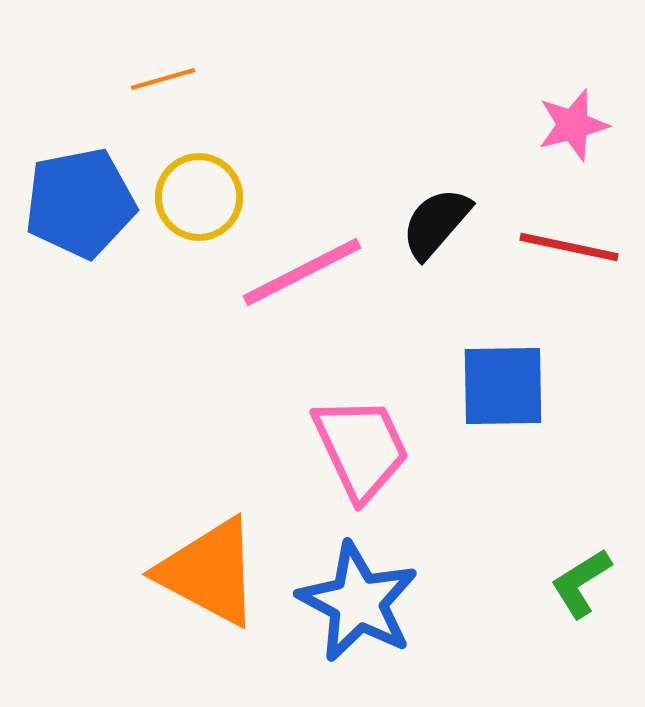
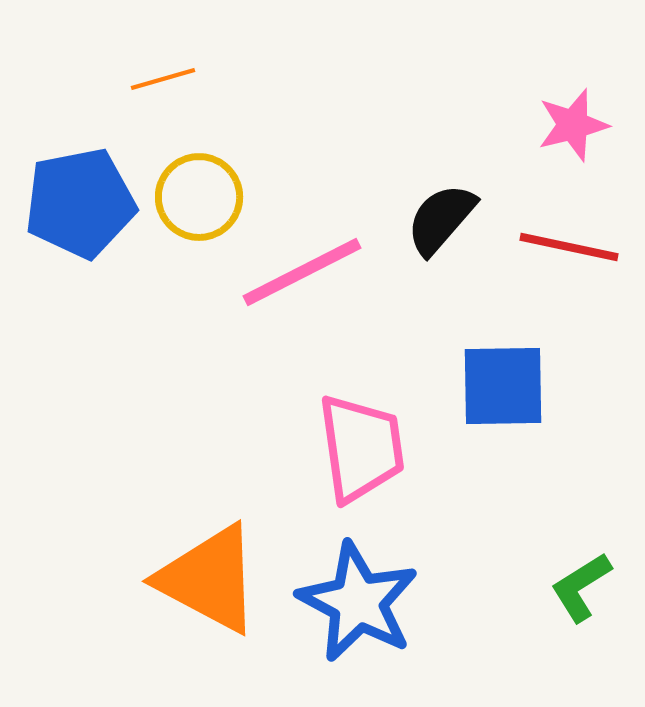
black semicircle: moved 5 px right, 4 px up
pink trapezoid: rotated 17 degrees clockwise
orange triangle: moved 7 px down
green L-shape: moved 4 px down
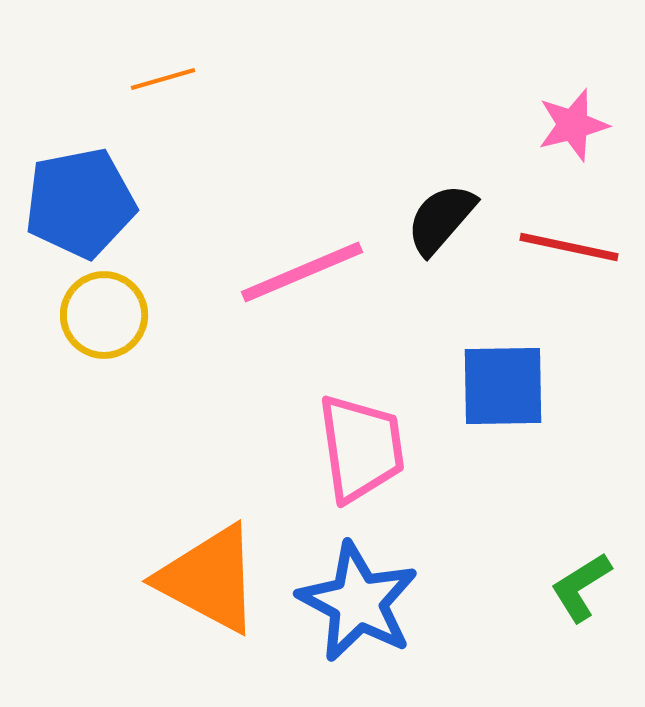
yellow circle: moved 95 px left, 118 px down
pink line: rotated 4 degrees clockwise
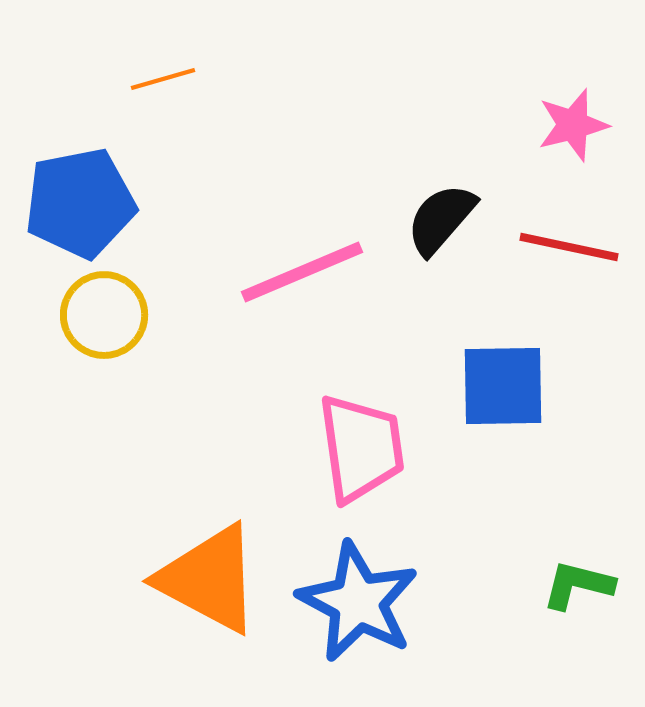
green L-shape: moved 3 px left, 2 px up; rotated 46 degrees clockwise
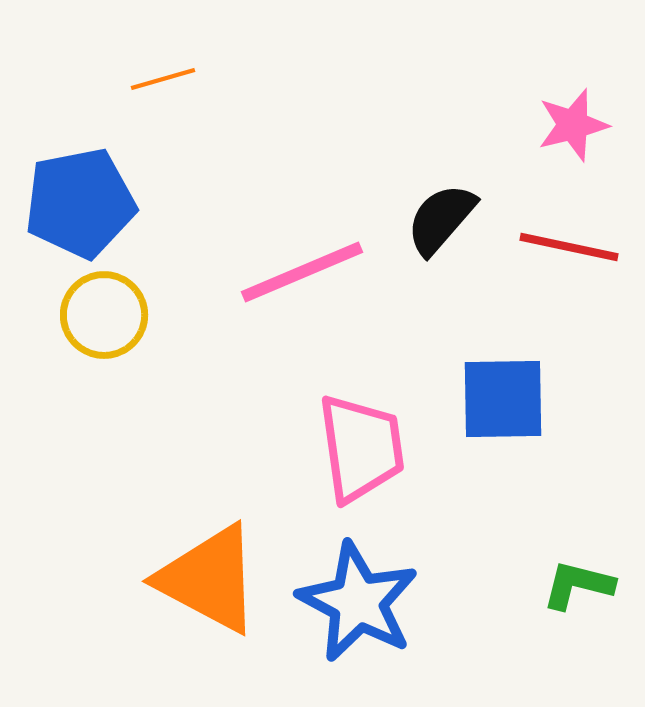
blue square: moved 13 px down
